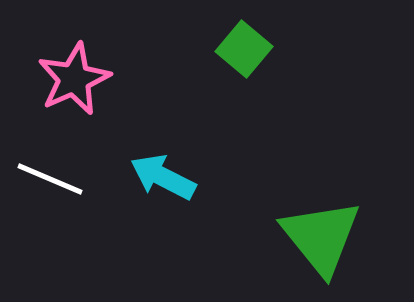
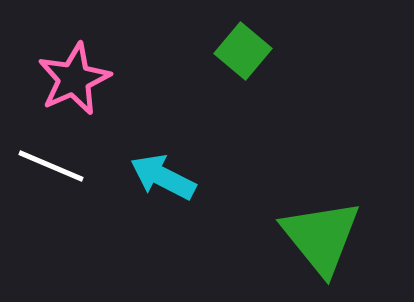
green square: moved 1 px left, 2 px down
white line: moved 1 px right, 13 px up
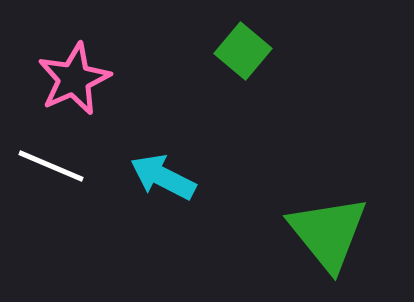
green triangle: moved 7 px right, 4 px up
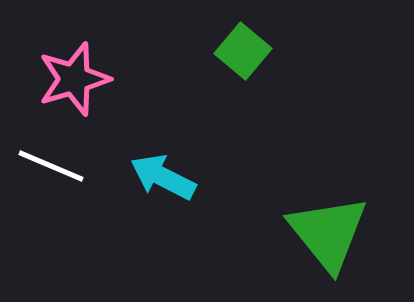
pink star: rotated 8 degrees clockwise
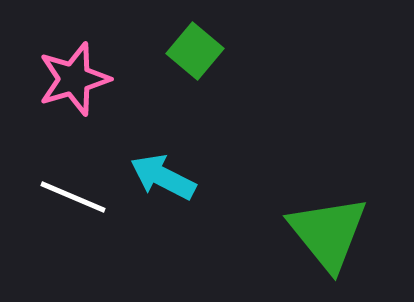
green square: moved 48 px left
white line: moved 22 px right, 31 px down
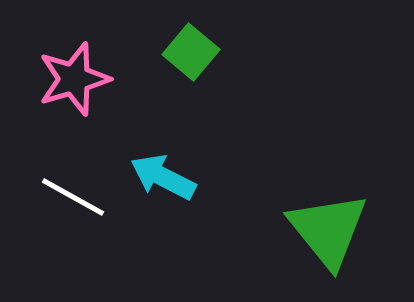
green square: moved 4 px left, 1 px down
white line: rotated 6 degrees clockwise
green triangle: moved 3 px up
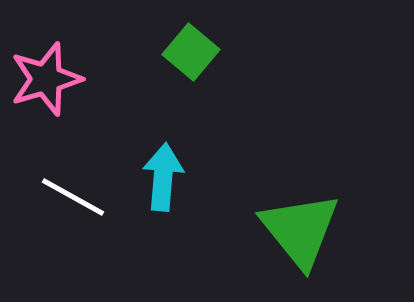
pink star: moved 28 px left
cyan arrow: rotated 68 degrees clockwise
green triangle: moved 28 px left
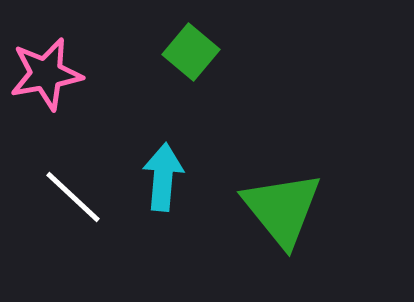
pink star: moved 5 px up; rotated 6 degrees clockwise
white line: rotated 14 degrees clockwise
green triangle: moved 18 px left, 21 px up
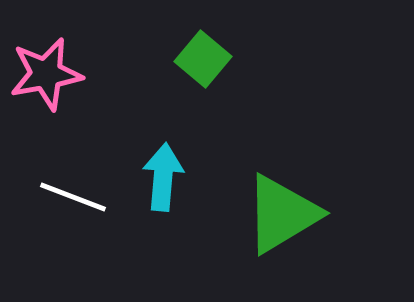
green square: moved 12 px right, 7 px down
white line: rotated 22 degrees counterclockwise
green triangle: moved 5 px down; rotated 38 degrees clockwise
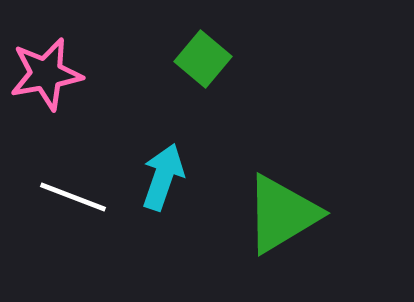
cyan arrow: rotated 14 degrees clockwise
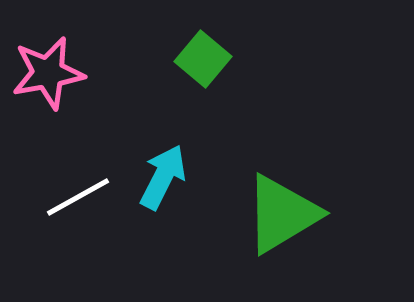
pink star: moved 2 px right, 1 px up
cyan arrow: rotated 8 degrees clockwise
white line: moved 5 px right; rotated 50 degrees counterclockwise
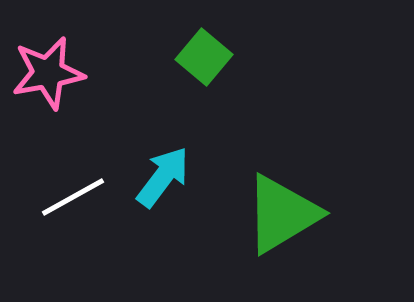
green square: moved 1 px right, 2 px up
cyan arrow: rotated 10 degrees clockwise
white line: moved 5 px left
